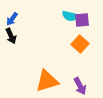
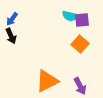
orange triangle: rotated 10 degrees counterclockwise
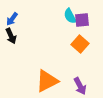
cyan semicircle: rotated 49 degrees clockwise
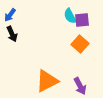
blue arrow: moved 2 px left, 4 px up
black arrow: moved 1 px right, 2 px up
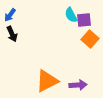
cyan semicircle: moved 1 px right, 1 px up
purple square: moved 2 px right
orange square: moved 10 px right, 5 px up
purple arrow: moved 2 px left, 1 px up; rotated 66 degrees counterclockwise
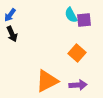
orange square: moved 13 px left, 14 px down
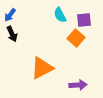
cyan semicircle: moved 11 px left
orange square: moved 1 px left, 15 px up
orange triangle: moved 5 px left, 13 px up
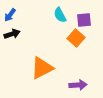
black arrow: rotated 84 degrees counterclockwise
